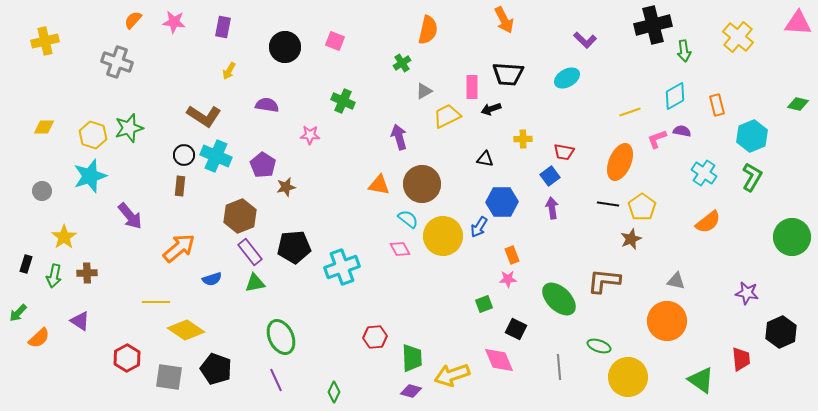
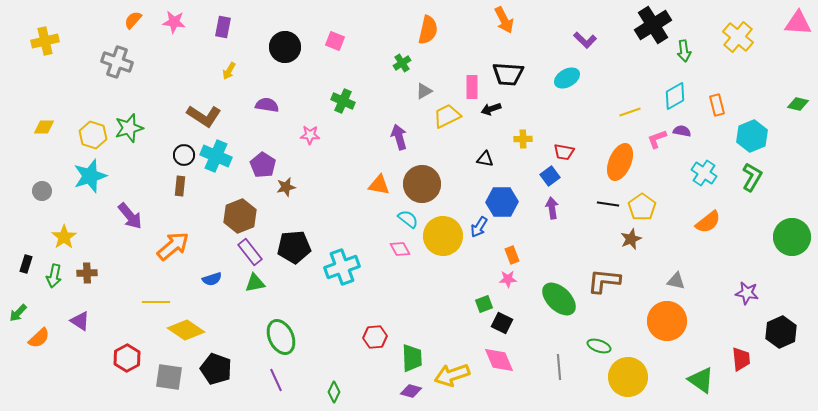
black cross at (653, 25): rotated 18 degrees counterclockwise
orange arrow at (179, 248): moved 6 px left, 2 px up
black square at (516, 329): moved 14 px left, 6 px up
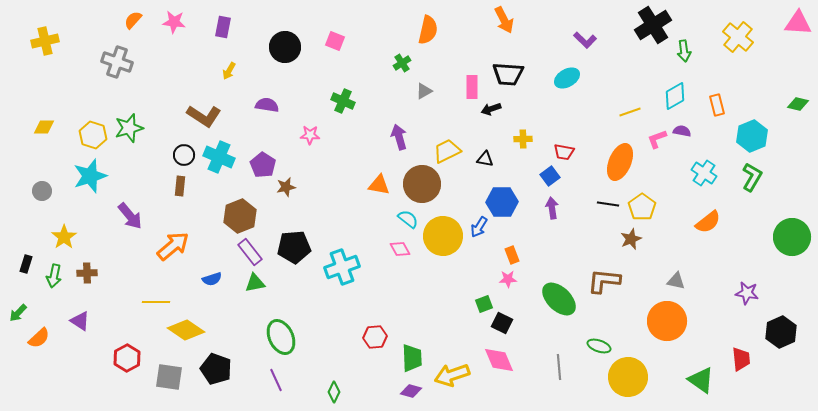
yellow trapezoid at (447, 116): moved 35 px down
cyan cross at (216, 156): moved 3 px right, 1 px down
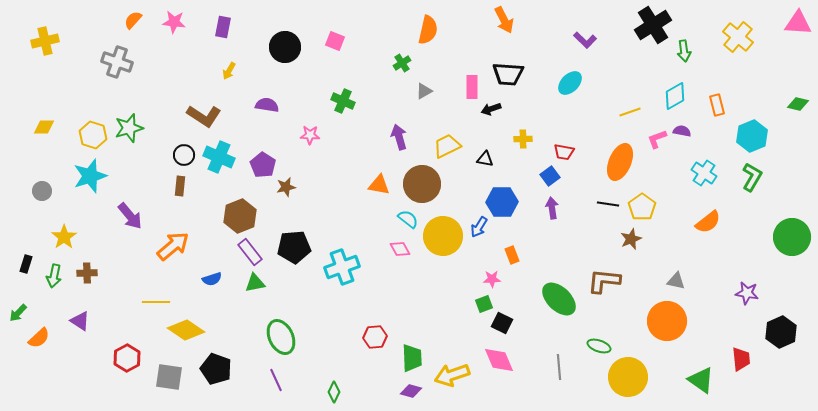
cyan ellipse at (567, 78): moved 3 px right, 5 px down; rotated 15 degrees counterclockwise
yellow trapezoid at (447, 151): moved 5 px up
pink star at (508, 279): moved 16 px left
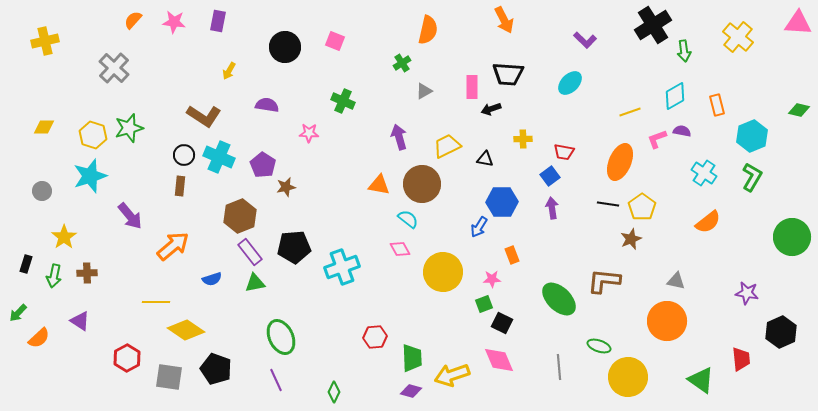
purple rectangle at (223, 27): moved 5 px left, 6 px up
gray cross at (117, 62): moved 3 px left, 6 px down; rotated 24 degrees clockwise
green diamond at (798, 104): moved 1 px right, 6 px down
pink star at (310, 135): moved 1 px left, 2 px up
yellow circle at (443, 236): moved 36 px down
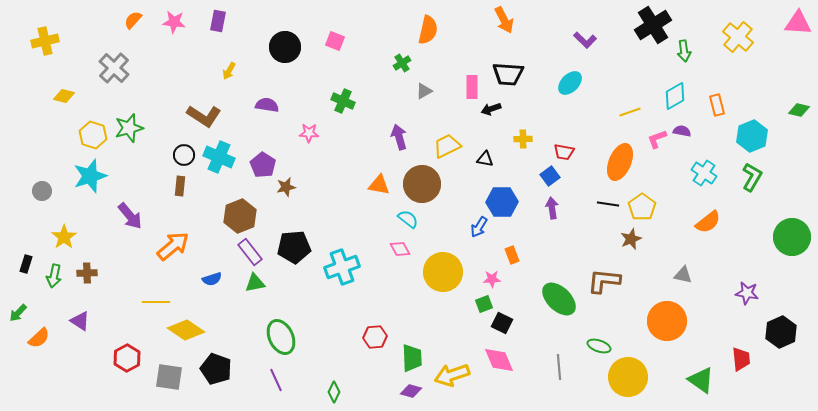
yellow diamond at (44, 127): moved 20 px right, 31 px up; rotated 15 degrees clockwise
gray triangle at (676, 281): moved 7 px right, 6 px up
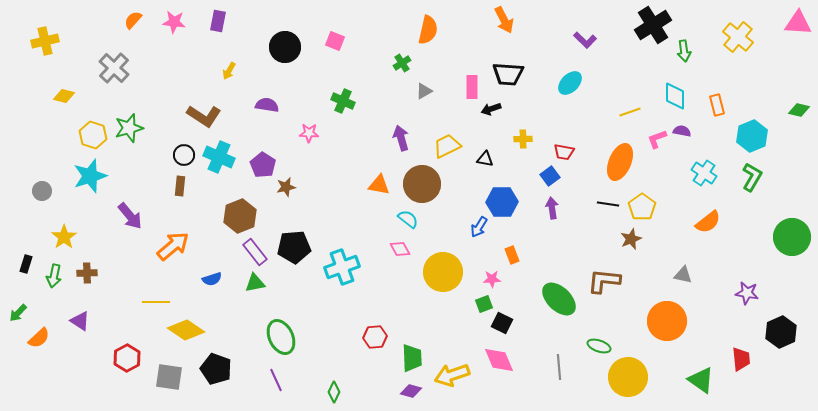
cyan diamond at (675, 96): rotated 60 degrees counterclockwise
purple arrow at (399, 137): moved 2 px right, 1 px down
purple rectangle at (250, 252): moved 5 px right
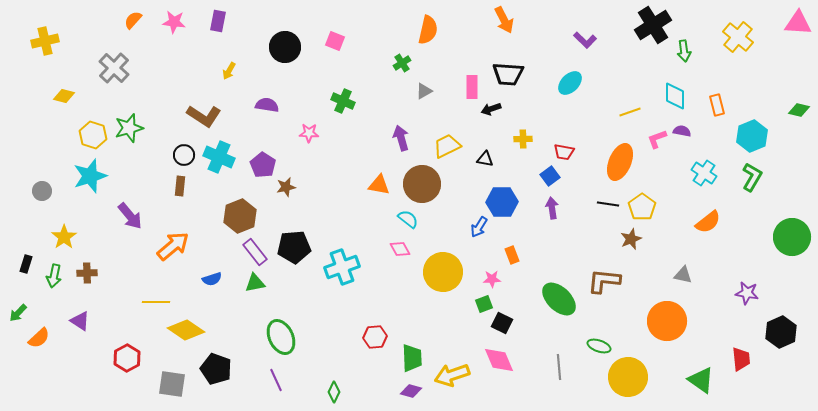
gray square at (169, 377): moved 3 px right, 7 px down
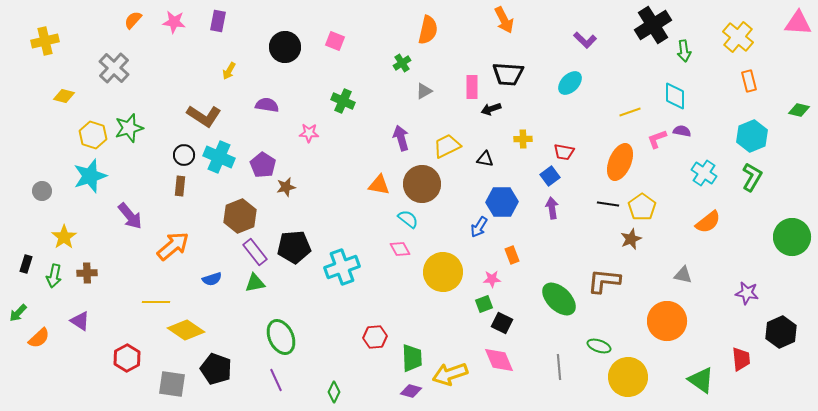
orange rectangle at (717, 105): moved 32 px right, 24 px up
yellow arrow at (452, 375): moved 2 px left, 1 px up
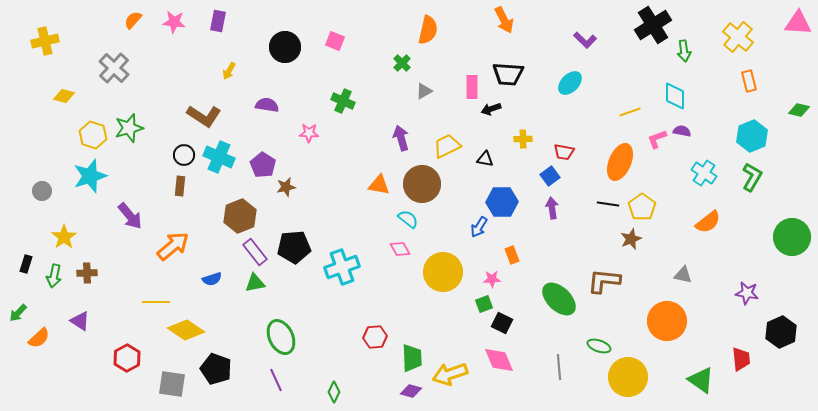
green cross at (402, 63): rotated 12 degrees counterclockwise
